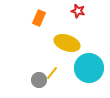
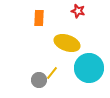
orange rectangle: rotated 21 degrees counterclockwise
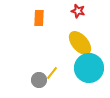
yellow ellipse: moved 13 px right; rotated 30 degrees clockwise
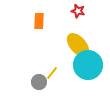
orange rectangle: moved 3 px down
yellow ellipse: moved 2 px left, 2 px down
cyan circle: moved 1 px left, 3 px up
gray circle: moved 2 px down
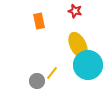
red star: moved 3 px left
orange rectangle: rotated 14 degrees counterclockwise
yellow ellipse: rotated 15 degrees clockwise
gray circle: moved 2 px left, 1 px up
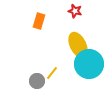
orange rectangle: rotated 28 degrees clockwise
cyan circle: moved 1 px right, 1 px up
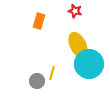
yellow line: rotated 24 degrees counterclockwise
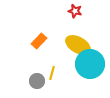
orange rectangle: moved 20 px down; rotated 28 degrees clockwise
yellow ellipse: rotated 35 degrees counterclockwise
cyan circle: moved 1 px right
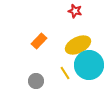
yellow ellipse: rotated 55 degrees counterclockwise
cyan circle: moved 1 px left, 1 px down
yellow line: moved 13 px right; rotated 48 degrees counterclockwise
gray circle: moved 1 px left
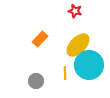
orange rectangle: moved 1 px right, 2 px up
yellow ellipse: rotated 20 degrees counterclockwise
yellow line: rotated 32 degrees clockwise
